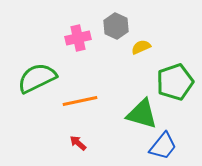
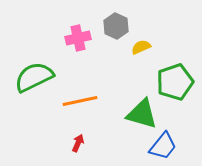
green semicircle: moved 3 px left, 1 px up
red arrow: rotated 72 degrees clockwise
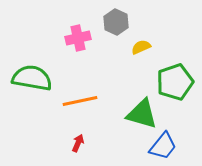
gray hexagon: moved 4 px up
green semicircle: moved 2 px left, 1 px down; rotated 36 degrees clockwise
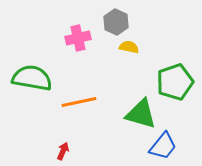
yellow semicircle: moved 12 px left; rotated 36 degrees clockwise
orange line: moved 1 px left, 1 px down
green triangle: moved 1 px left
red arrow: moved 15 px left, 8 px down
